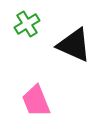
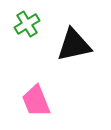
black triangle: rotated 36 degrees counterclockwise
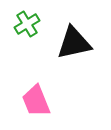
black triangle: moved 2 px up
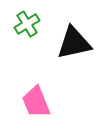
pink trapezoid: moved 1 px down
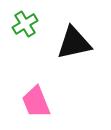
green cross: moved 2 px left
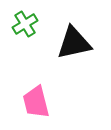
pink trapezoid: rotated 8 degrees clockwise
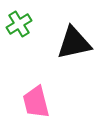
green cross: moved 6 px left
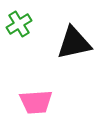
pink trapezoid: rotated 80 degrees counterclockwise
